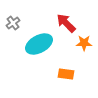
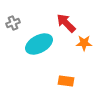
gray cross: rotated 16 degrees clockwise
orange rectangle: moved 7 px down
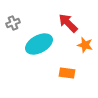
red arrow: moved 2 px right
orange star: moved 1 px right, 2 px down; rotated 14 degrees clockwise
orange rectangle: moved 1 px right, 8 px up
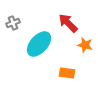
cyan ellipse: rotated 20 degrees counterclockwise
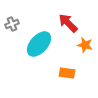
gray cross: moved 1 px left, 1 px down
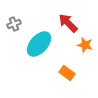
gray cross: moved 2 px right
orange rectangle: rotated 28 degrees clockwise
